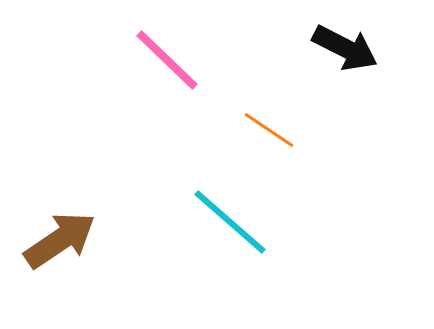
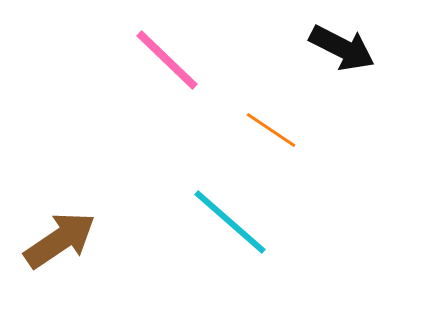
black arrow: moved 3 px left
orange line: moved 2 px right
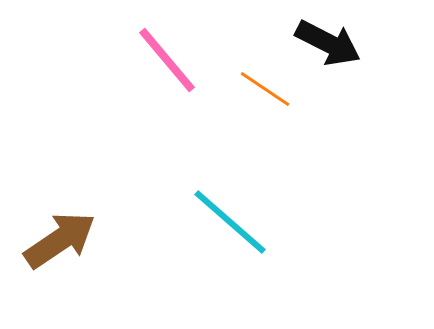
black arrow: moved 14 px left, 5 px up
pink line: rotated 6 degrees clockwise
orange line: moved 6 px left, 41 px up
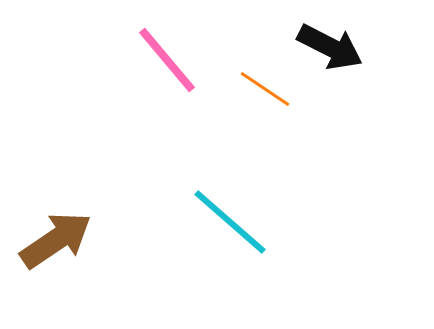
black arrow: moved 2 px right, 4 px down
brown arrow: moved 4 px left
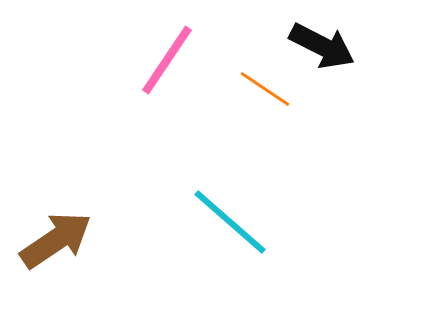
black arrow: moved 8 px left, 1 px up
pink line: rotated 74 degrees clockwise
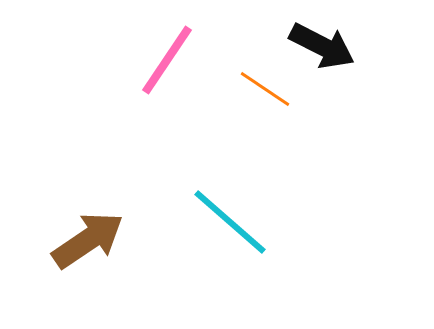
brown arrow: moved 32 px right
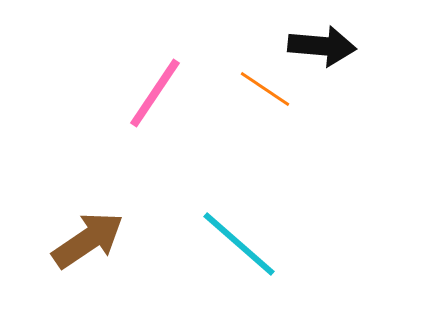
black arrow: rotated 22 degrees counterclockwise
pink line: moved 12 px left, 33 px down
cyan line: moved 9 px right, 22 px down
